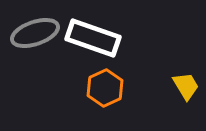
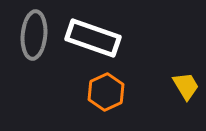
gray ellipse: moved 1 px left, 2 px down; rotated 66 degrees counterclockwise
orange hexagon: moved 1 px right, 4 px down
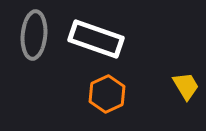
white rectangle: moved 3 px right, 1 px down
orange hexagon: moved 1 px right, 2 px down
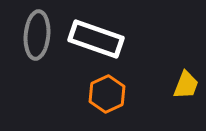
gray ellipse: moved 3 px right
yellow trapezoid: moved 1 px up; rotated 52 degrees clockwise
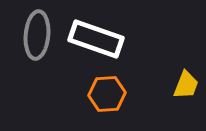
orange hexagon: rotated 21 degrees clockwise
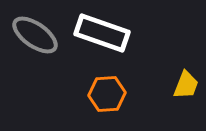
gray ellipse: moved 2 px left; rotated 60 degrees counterclockwise
white rectangle: moved 6 px right, 6 px up
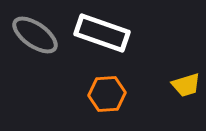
yellow trapezoid: rotated 52 degrees clockwise
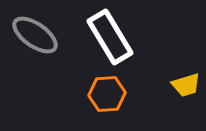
white rectangle: moved 8 px right, 4 px down; rotated 40 degrees clockwise
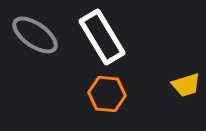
white rectangle: moved 8 px left
orange hexagon: rotated 9 degrees clockwise
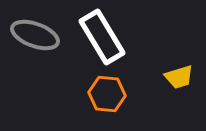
gray ellipse: rotated 15 degrees counterclockwise
yellow trapezoid: moved 7 px left, 8 px up
